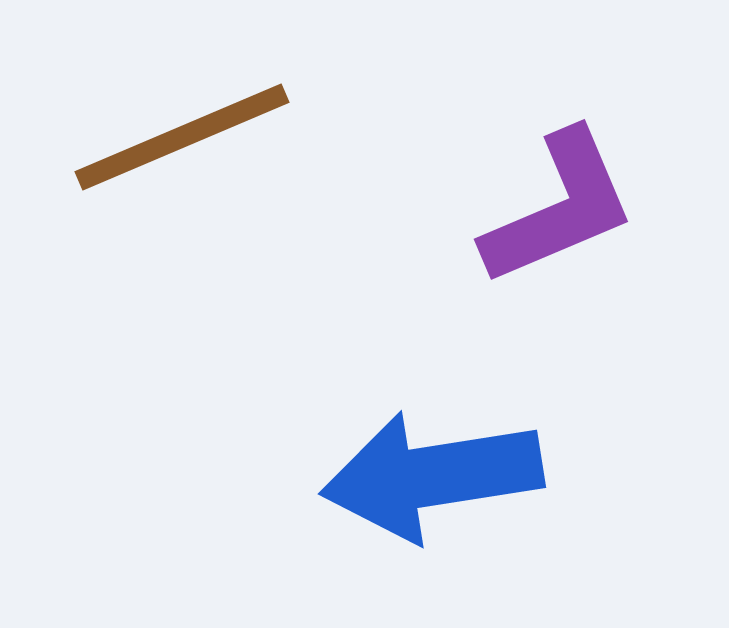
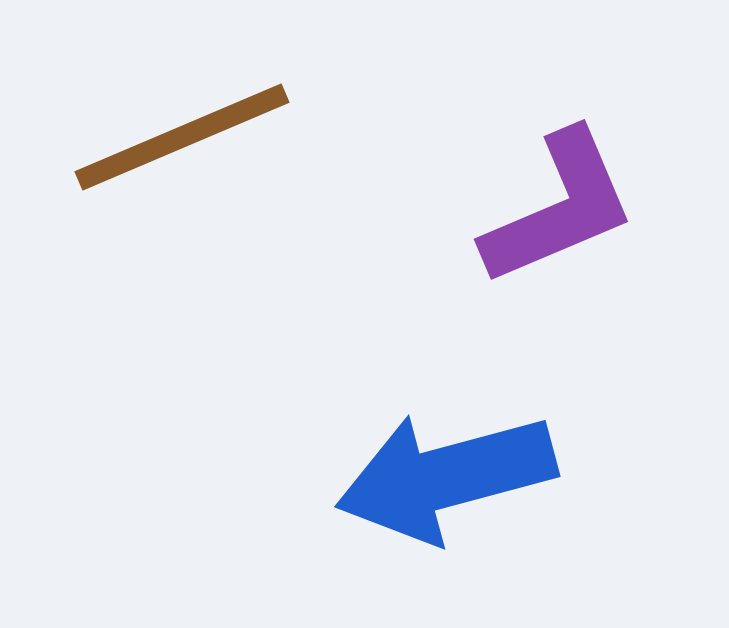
blue arrow: moved 14 px right, 1 px down; rotated 6 degrees counterclockwise
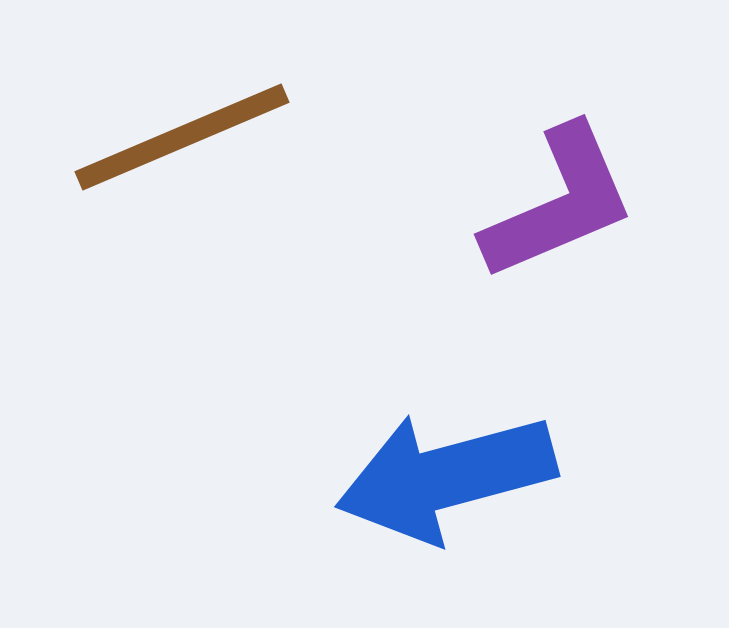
purple L-shape: moved 5 px up
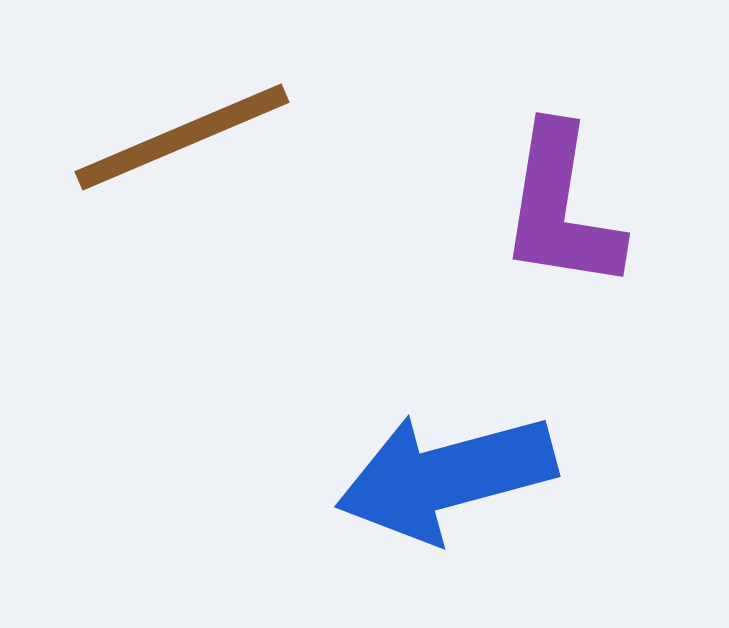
purple L-shape: moved 2 px right, 5 px down; rotated 122 degrees clockwise
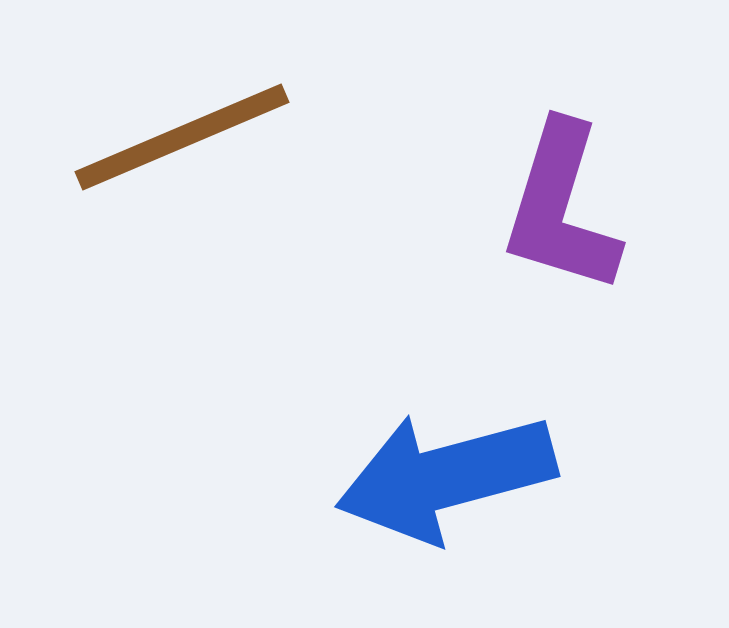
purple L-shape: rotated 8 degrees clockwise
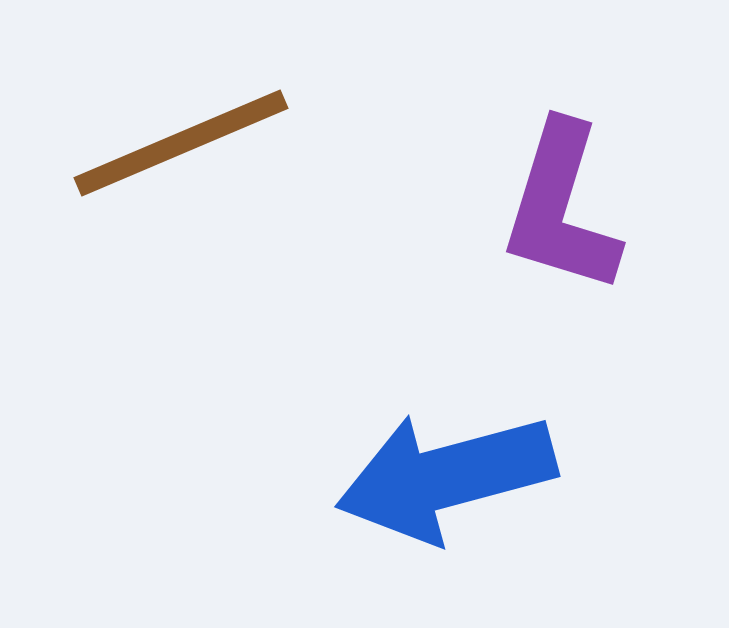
brown line: moved 1 px left, 6 px down
